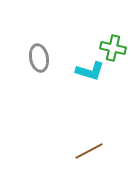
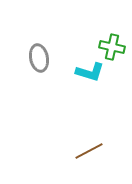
green cross: moved 1 px left, 1 px up
cyan L-shape: moved 1 px down
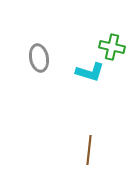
brown line: moved 1 px up; rotated 56 degrees counterclockwise
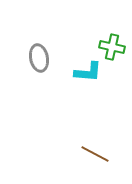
cyan L-shape: moved 2 px left; rotated 12 degrees counterclockwise
brown line: moved 6 px right, 4 px down; rotated 68 degrees counterclockwise
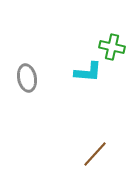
gray ellipse: moved 12 px left, 20 px down
brown line: rotated 76 degrees counterclockwise
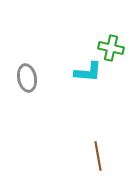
green cross: moved 1 px left, 1 px down
brown line: moved 3 px right, 2 px down; rotated 52 degrees counterclockwise
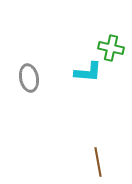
gray ellipse: moved 2 px right
brown line: moved 6 px down
